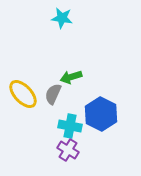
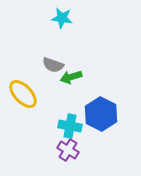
gray semicircle: moved 29 px up; rotated 95 degrees counterclockwise
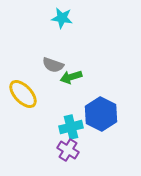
cyan cross: moved 1 px right, 1 px down; rotated 25 degrees counterclockwise
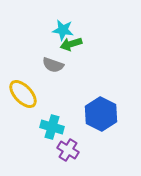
cyan star: moved 1 px right, 12 px down
green arrow: moved 33 px up
cyan cross: moved 19 px left; rotated 30 degrees clockwise
